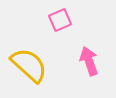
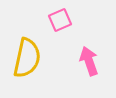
yellow semicircle: moved 2 px left, 7 px up; rotated 60 degrees clockwise
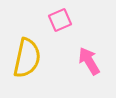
pink arrow: rotated 12 degrees counterclockwise
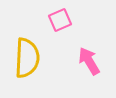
yellow semicircle: rotated 9 degrees counterclockwise
